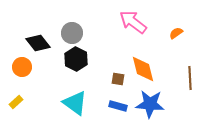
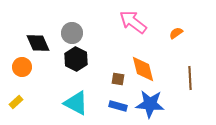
black diamond: rotated 15 degrees clockwise
cyan triangle: moved 1 px right; rotated 8 degrees counterclockwise
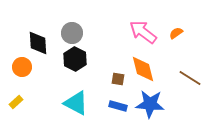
pink arrow: moved 10 px right, 10 px down
black diamond: rotated 20 degrees clockwise
black hexagon: moved 1 px left
brown line: rotated 55 degrees counterclockwise
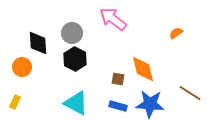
pink arrow: moved 30 px left, 13 px up
brown line: moved 15 px down
yellow rectangle: moved 1 px left; rotated 24 degrees counterclockwise
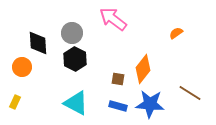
orange diamond: rotated 52 degrees clockwise
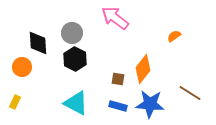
pink arrow: moved 2 px right, 1 px up
orange semicircle: moved 2 px left, 3 px down
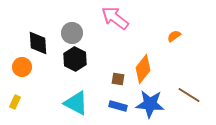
brown line: moved 1 px left, 2 px down
